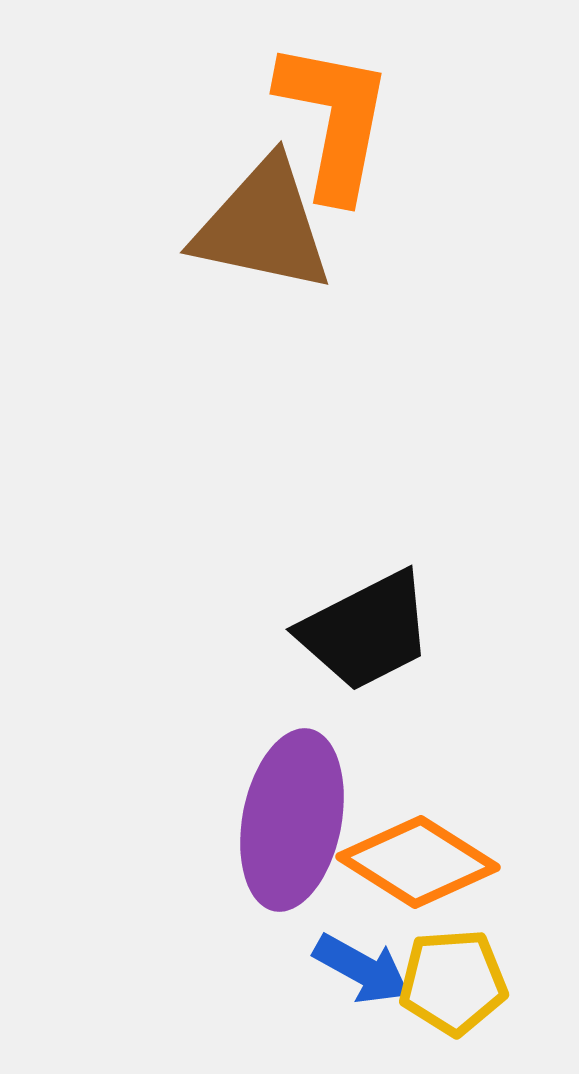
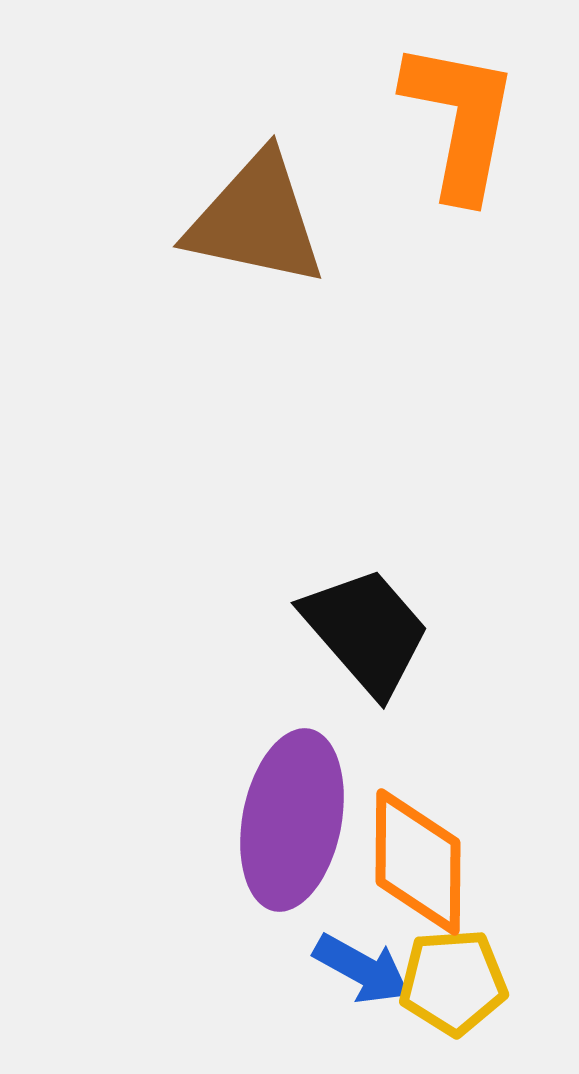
orange L-shape: moved 126 px right
brown triangle: moved 7 px left, 6 px up
black trapezoid: rotated 104 degrees counterclockwise
orange diamond: rotated 58 degrees clockwise
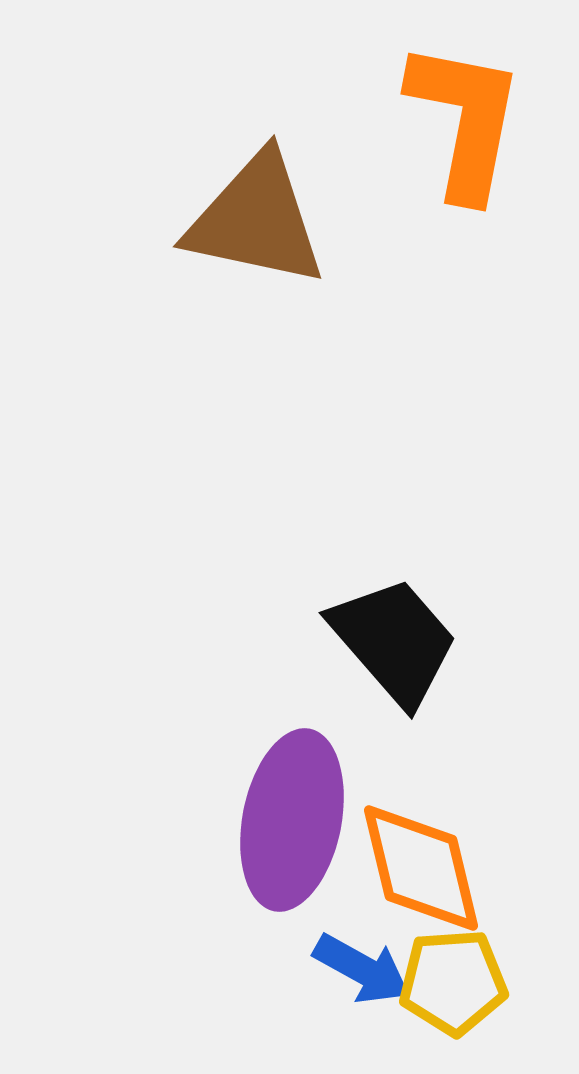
orange L-shape: moved 5 px right
black trapezoid: moved 28 px right, 10 px down
orange diamond: moved 3 px right, 6 px down; rotated 14 degrees counterclockwise
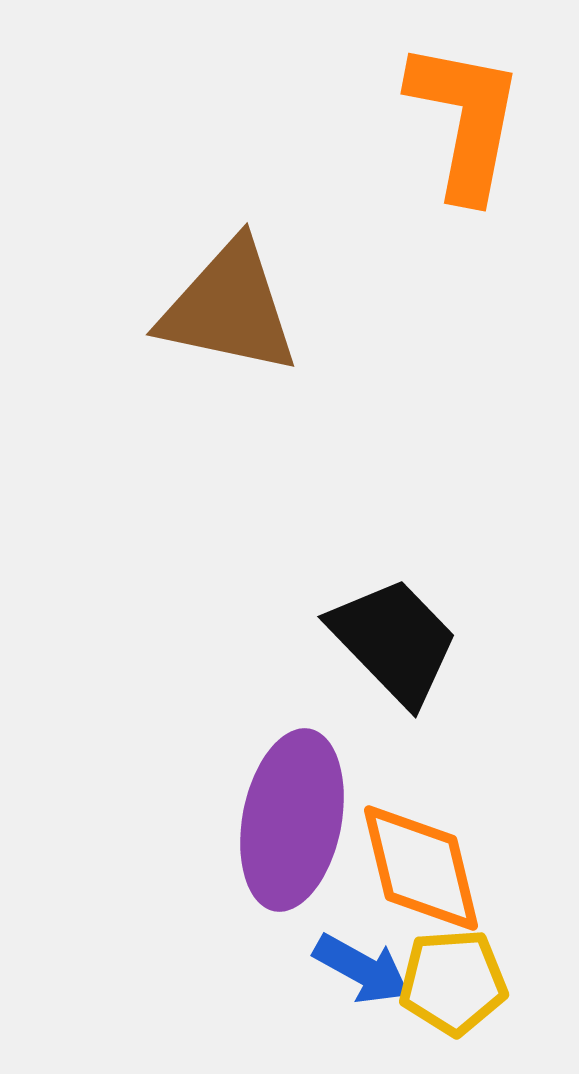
brown triangle: moved 27 px left, 88 px down
black trapezoid: rotated 3 degrees counterclockwise
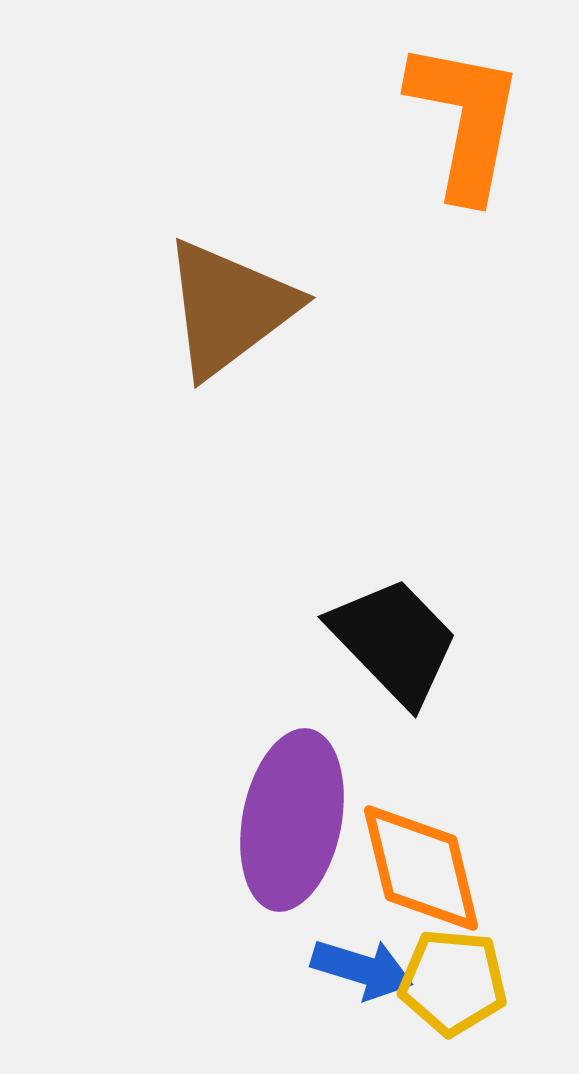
brown triangle: rotated 49 degrees counterclockwise
blue arrow: rotated 12 degrees counterclockwise
yellow pentagon: rotated 9 degrees clockwise
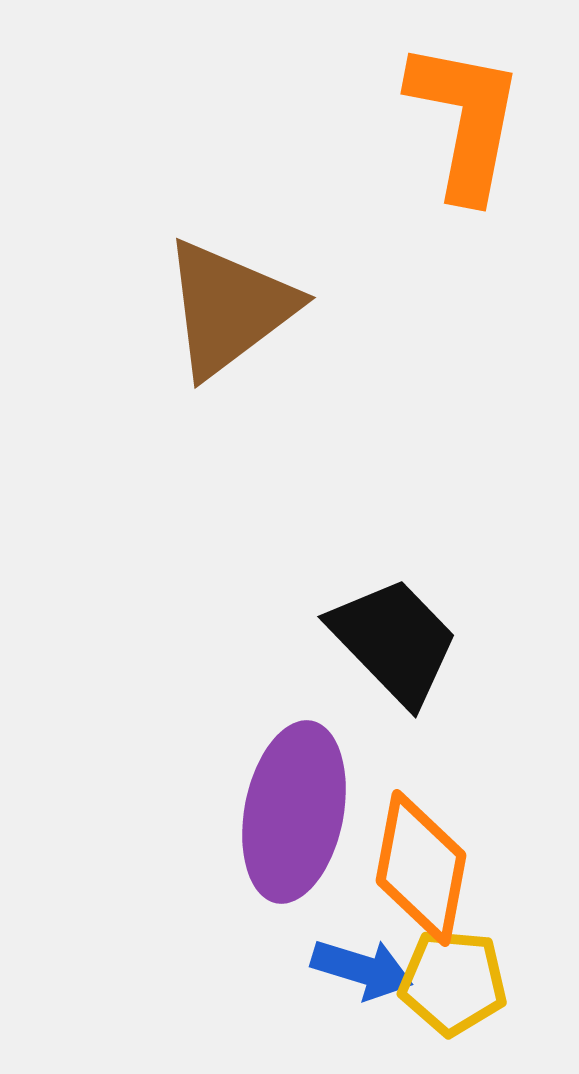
purple ellipse: moved 2 px right, 8 px up
orange diamond: rotated 24 degrees clockwise
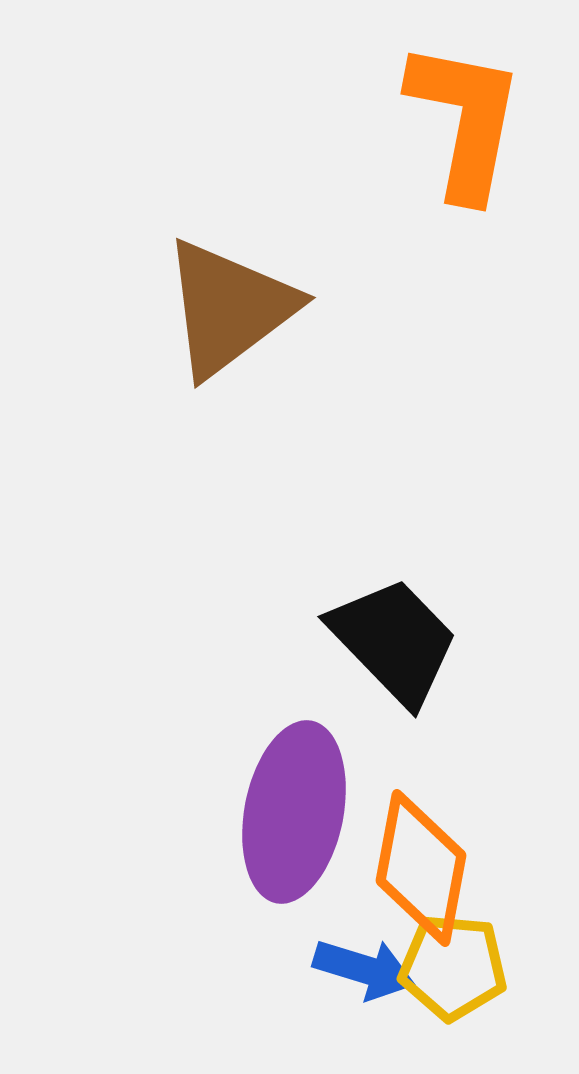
blue arrow: moved 2 px right
yellow pentagon: moved 15 px up
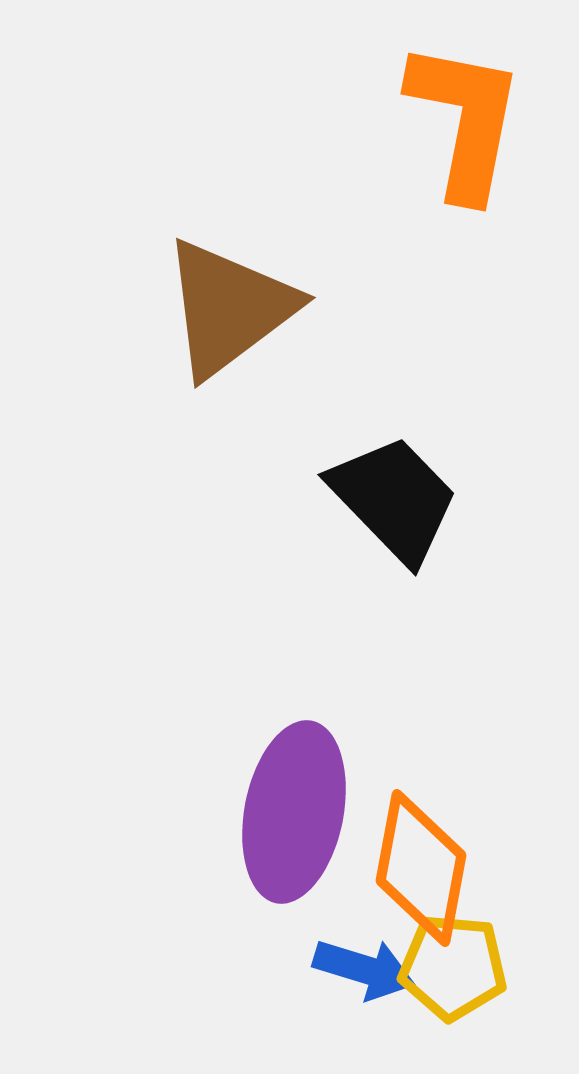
black trapezoid: moved 142 px up
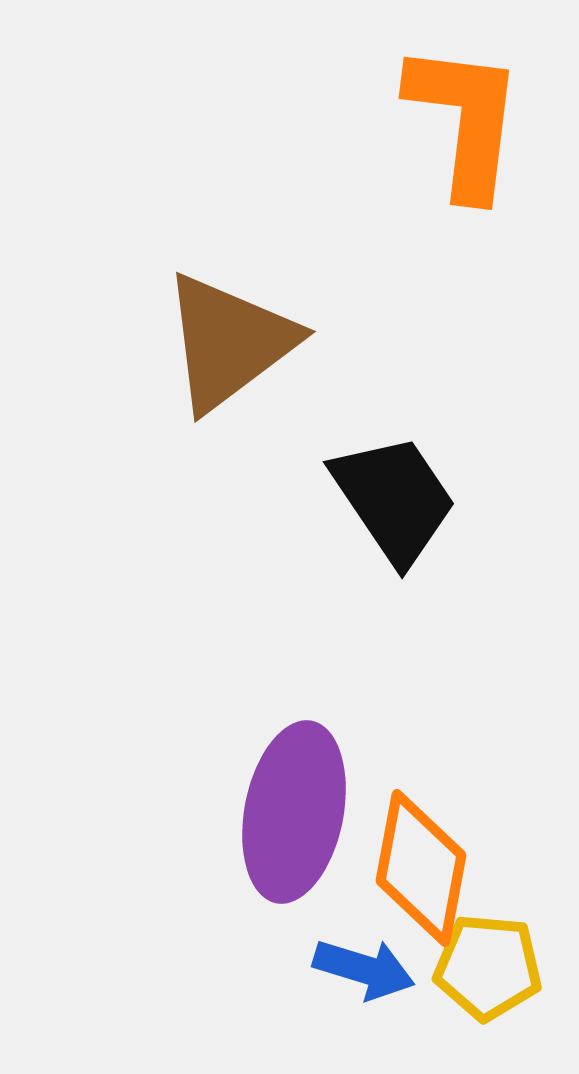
orange L-shape: rotated 4 degrees counterclockwise
brown triangle: moved 34 px down
black trapezoid: rotated 10 degrees clockwise
yellow pentagon: moved 35 px right
